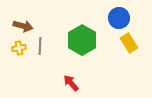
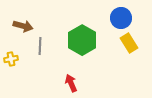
blue circle: moved 2 px right
yellow cross: moved 8 px left, 11 px down
red arrow: rotated 18 degrees clockwise
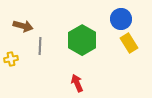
blue circle: moved 1 px down
red arrow: moved 6 px right
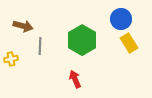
red arrow: moved 2 px left, 4 px up
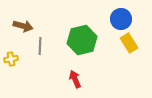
green hexagon: rotated 16 degrees clockwise
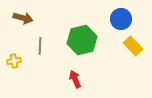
brown arrow: moved 8 px up
yellow rectangle: moved 4 px right, 3 px down; rotated 12 degrees counterclockwise
yellow cross: moved 3 px right, 2 px down
